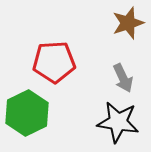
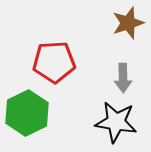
gray arrow: rotated 24 degrees clockwise
black star: moved 2 px left
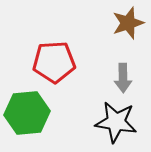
green hexagon: rotated 21 degrees clockwise
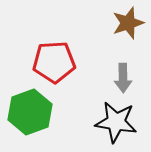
green hexagon: moved 3 px right, 1 px up; rotated 15 degrees counterclockwise
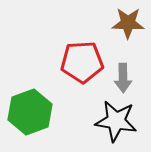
brown star: rotated 20 degrees clockwise
red pentagon: moved 28 px right
black star: moved 1 px up
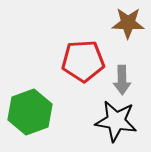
red pentagon: moved 1 px right, 1 px up
gray arrow: moved 1 px left, 2 px down
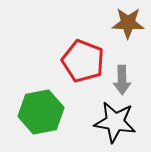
red pentagon: rotated 24 degrees clockwise
green hexagon: moved 11 px right; rotated 9 degrees clockwise
black star: moved 1 px left, 1 px down
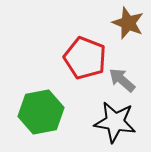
brown star: rotated 20 degrees clockwise
red pentagon: moved 2 px right, 3 px up
gray arrow: rotated 132 degrees clockwise
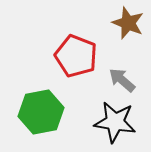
red pentagon: moved 9 px left, 2 px up
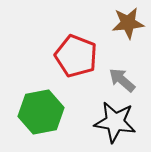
brown star: rotated 28 degrees counterclockwise
